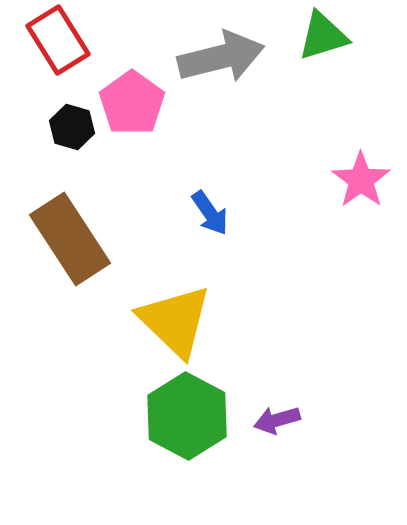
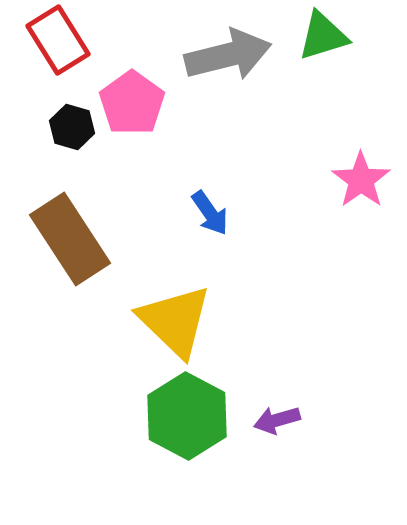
gray arrow: moved 7 px right, 2 px up
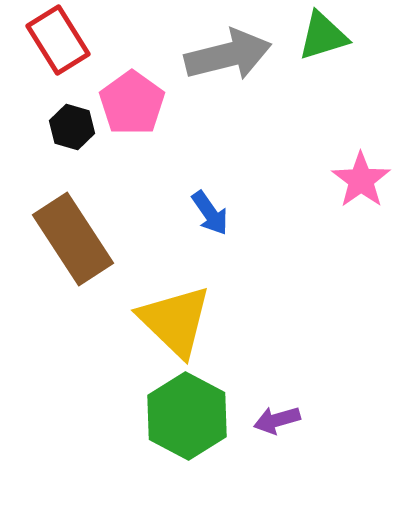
brown rectangle: moved 3 px right
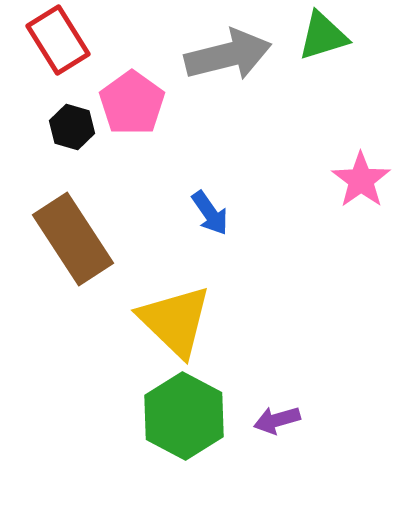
green hexagon: moved 3 px left
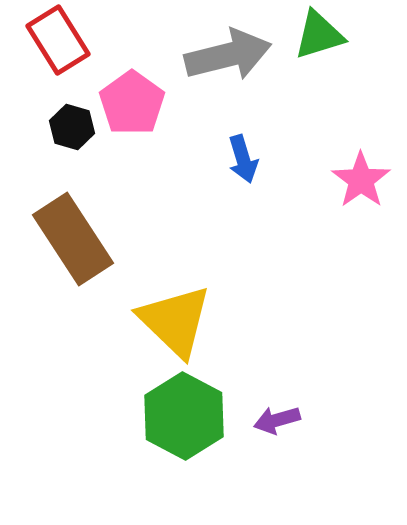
green triangle: moved 4 px left, 1 px up
blue arrow: moved 33 px right, 54 px up; rotated 18 degrees clockwise
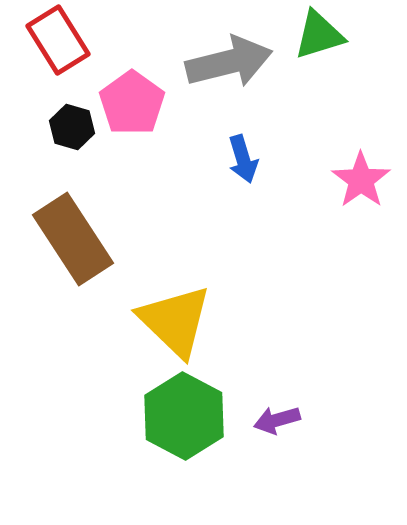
gray arrow: moved 1 px right, 7 px down
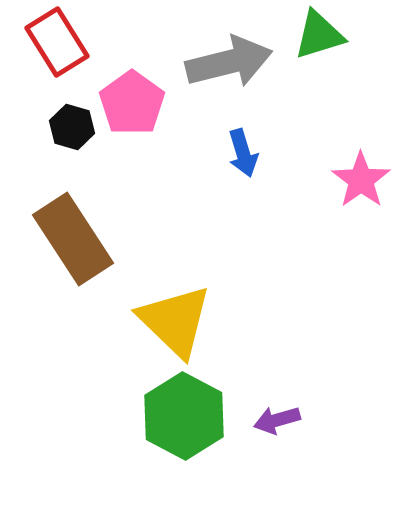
red rectangle: moved 1 px left, 2 px down
blue arrow: moved 6 px up
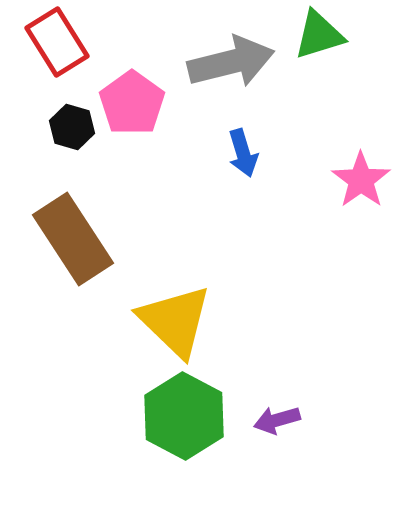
gray arrow: moved 2 px right
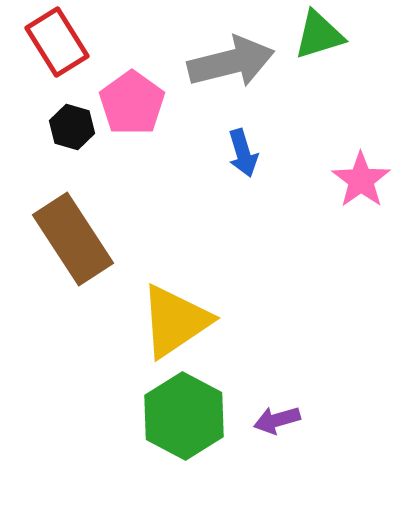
yellow triangle: rotated 42 degrees clockwise
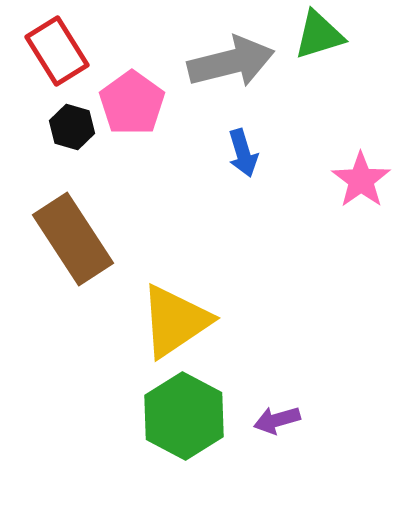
red rectangle: moved 9 px down
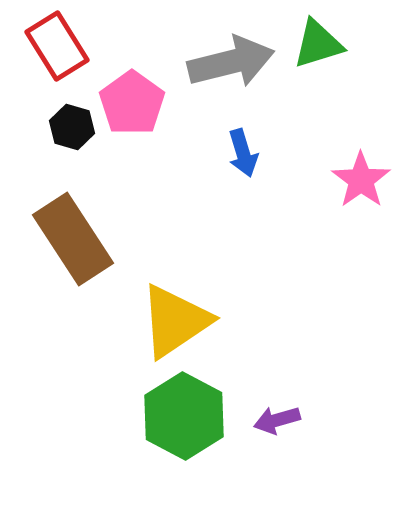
green triangle: moved 1 px left, 9 px down
red rectangle: moved 5 px up
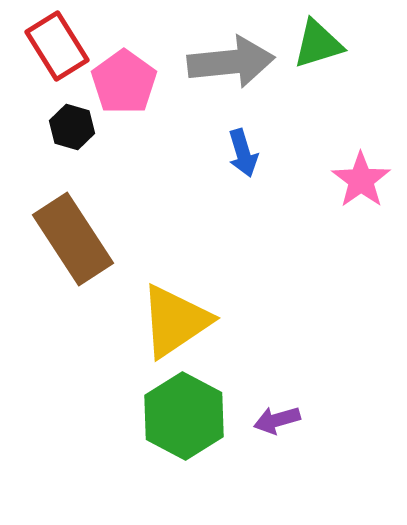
gray arrow: rotated 8 degrees clockwise
pink pentagon: moved 8 px left, 21 px up
